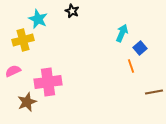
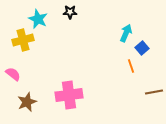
black star: moved 2 px left, 1 px down; rotated 24 degrees counterclockwise
cyan arrow: moved 4 px right
blue square: moved 2 px right
pink semicircle: moved 3 px down; rotated 63 degrees clockwise
pink cross: moved 21 px right, 13 px down
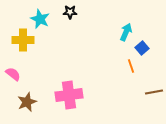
cyan star: moved 2 px right
cyan arrow: moved 1 px up
yellow cross: rotated 15 degrees clockwise
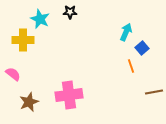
brown star: moved 2 px right
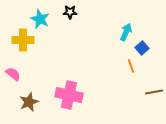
pink cross: rotated 20 degrees clockwise
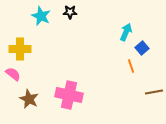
cyan star: moved 1 px right, 3 px up
yellow cross: moved 3 px left, 9 px down
brown star: moved 3 px up; rotated 24 degrees counterclockwise
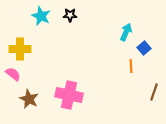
black star: moved 3 px down
blue square: moved 2 px right
orange line: rotated 16 degrees clockwise
brown line: rotated 60 degrees counterclockwise
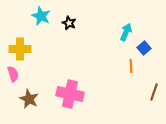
black star: moved 1 px left, 8 px down; rotated 24 degrees clockwise
pink semicircle: rotated 35 degrees clockwise
pink cross: moved 1 px right, 1 px up
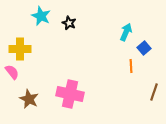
pink semicircle: moved 1 px left, 2 px up; rotated 21 degrees counterclockwise
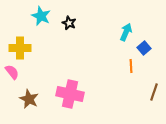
yellow cross: moved 1 px up
